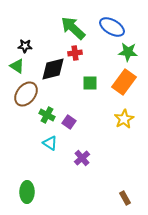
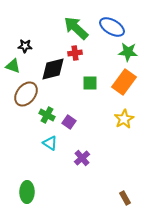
green arrow: moved 3 px right
green triangle: moved 4 px left; rotated 14 degrees counterclockwise
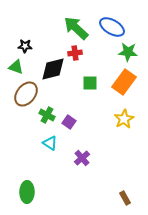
green triangle: moved 3 px right, 1 px down
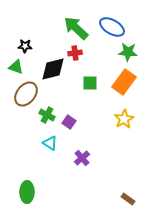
brown rectangle: moved 3 px right, 1 px down; rotated 24 degrees counterclockwise
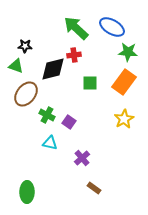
red cross: moved 1 px left, 2 px down
green triangle: moved 1 px up
cyan triangle: rotated 21 degrees counterclockwise
brown rectangle: moved 34 px left, 11 px up
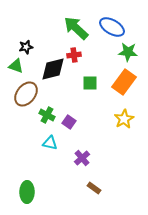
black star: moved 1 px right, 1 px down; rotated 16 degrees counterclockwise
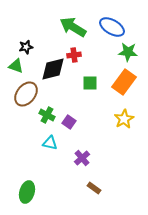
green arrow: moved 3 px left, 1 px up; rotated 12 degrees counterclockwise
green ellipse: rotated 15 degrees clockwise
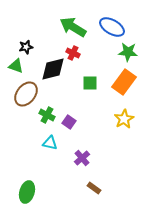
red cross: moved 1 px left, 2 px up; rotated 32 degrees clockwise
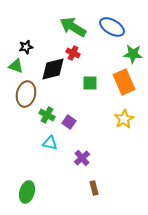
green star: moved 5 px right, 2 px down
orange rectangle: rotated 60 degrees counterclockwise
brown ellipse: rotated 25 degrees counterclockwise
brown rectangle: rotated 40 degrees clockwise
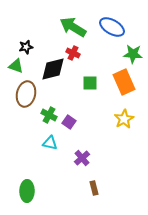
green cross: moved 2 px right
green ellipse: moved 1 px up; rotated 15 degrees counterclockwise
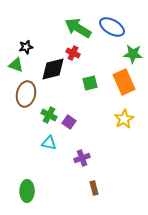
green arrow: moved 5 px right, 1 px down
green triangle: moved 1 px up
green square: rotated 14 degrees counterclockwise
cyan triangle: moved 1 px left
purple cross: rotated 21 degrees clockwise
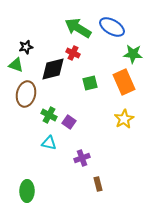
brown rectangle: moved 4 px right, 4 px up
